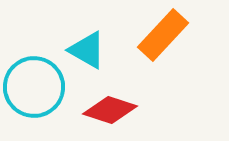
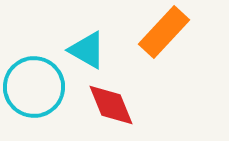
orange rectangle: moved 1 px right, 3 px up
red diamond: moved 1 px right, 5 px up; rotated 50 degrees clockwise
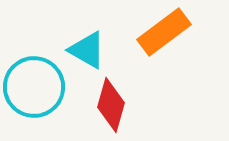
orange rectangle: rotated 10 degrees clockwise
red diamond: rotated 38 degrees clockwise
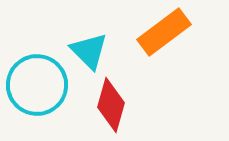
cyan triangle: moved 2 px right, 1 px down; rotated 15 degrees clockwise
cyan circle: moved 3 px right, 2 px up
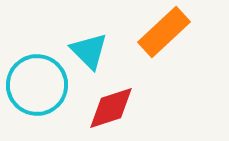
orange rectangle: rotated 6 degrees counterclockwise
red diamond: moved 3 px down; rotated 56 degrees clockwise
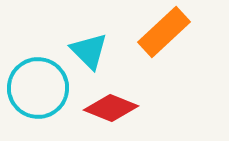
cyan circle: moved 1 px right, 3 px down
red diamond: rotated 40 degrees clockwise
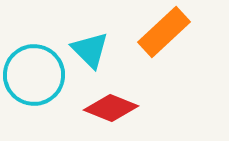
cyan triangle: moved 1 px right, 1 px up
cyan circle: moved 4 px left, 13 px up
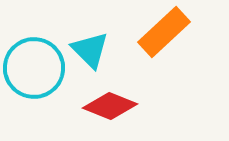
cyan circle: moved 7 px up
red diamond: moved 1 px left, 2 px up
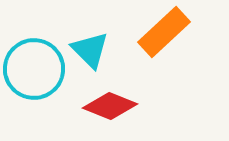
cyan circle: moved 1 px down
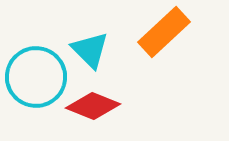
cyan circle: moved 2 px right, 8 px down
red diamond: moved 17 px left
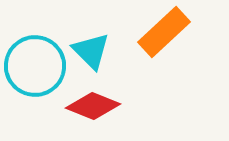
cyan triangle: moved 1 px right, 1 px down
cyan circle: moved 1 px left, 11 px up
